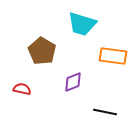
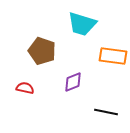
brown pentagon: rotated 12 degrees counterclockwise
red semicircle: moved 3 px right, 1 px up
black line: moved 1 px right
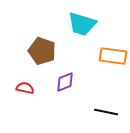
purple diamond: moved 8 px left
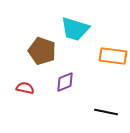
cyan trapezoid: moved 7 px left, 5 px down
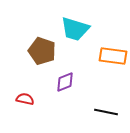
red semicircle: moved 11 px down
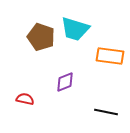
brown pentagon: moved 1 px left, 14 px up
orange rectangle: moved 3 px left
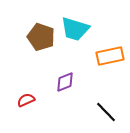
orange rectangle: rotated 20 degrees counterclockwise
red semicircle: moved 1 px right, 1 px down; rotated 36 degrees counterclockwise
black line: rotated 35 degrees clockwise
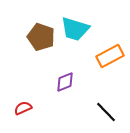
orange rectangle: rotated 16 degrees counterclockwise
red semicircle: moved 3 px left, 8 px down
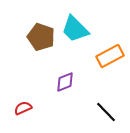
cyan trapezoid: rotated 28 degrees clockwise
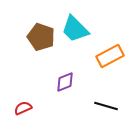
black line: moved 6 px up; rotated 30 degrees counterclockwise
